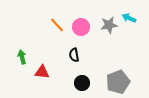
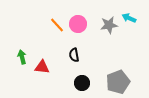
pink circle: moved 3 px left, 3 px up
red triangle: moved 5 px up
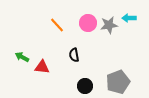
cyan arrow: rotated 24 degrees counterclockwise
pink circle: moved 10 px right, 1 px up
green arrow: rotated 48 degrees counterclockwise
black circle: moved 3 px right, 3 px down
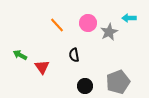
gray star: moved 7 px down; rotated 18 degrees counterclockwise
green arrow: moved 2 px left, 2 px up
red triangle: rotated 49 degrees clockwise
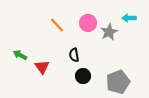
black circle: moved 2 px left, 10 px up
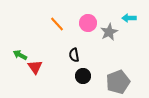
orange line: moved 1 px up
red triangle: moved 7 px left
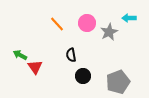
pink circle: moved 1 px left
black semicircle: moved 3 px left
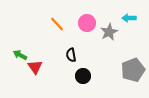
gray pentagon: moved 15 px right, 12 px up
